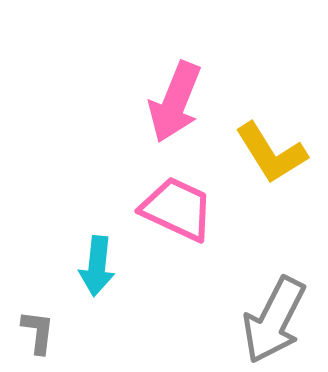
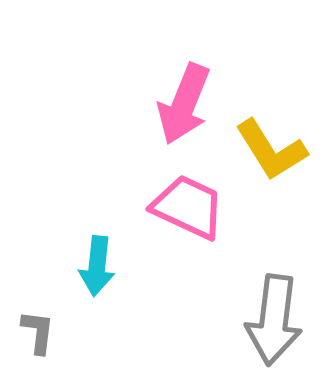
pink arrow: moved 9 px right, 2 px down
yellow L-shape: moved 3 px up
pink trapezoid: moved 11 px right, 2 px up
gray arrow: rotated 20 degrees counterclockwise
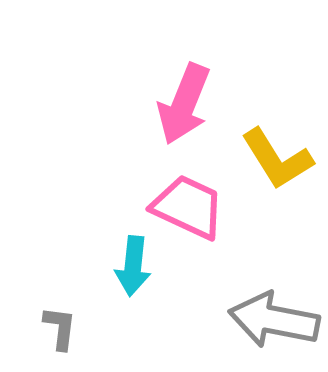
yellow L-shape: moved 6 px right, 9 px down
cyan arrow: moved 36 px right
gray arrow: rotated 94 degrees clockwise
gray L-shape: moved 22 px right, 4 px up
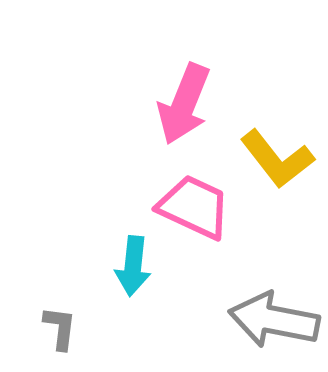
yellow L-shape: rotated 6 degrees counterclockwise
pink trapezoid: moved 6 px right
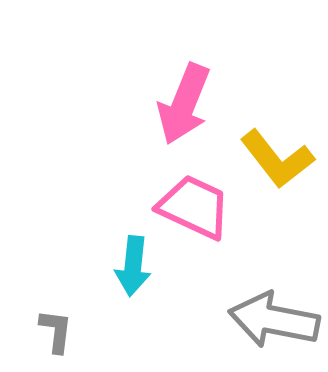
gray L-shape: moved 4 px left, 3 px down
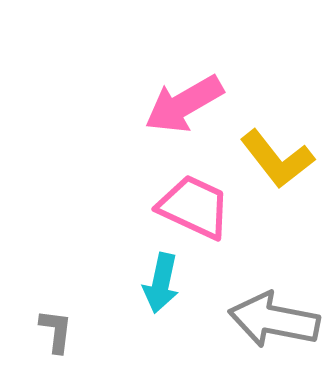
pink arrow: rotated 38 degrees clockwise
cyan arrow: moved 28 px right, 17 px down; rotated 6 degrees clockwise
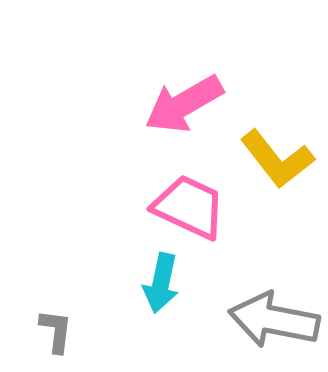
pink trapezoid: moved 5 px left
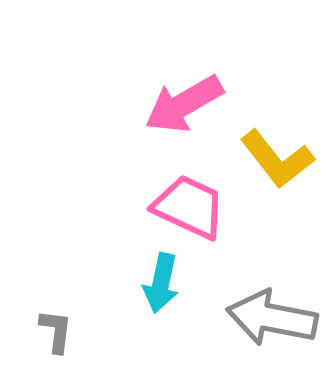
gray arrow: moved 2 px left, 2 px up
